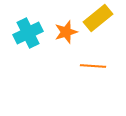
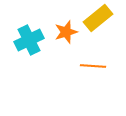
cyan cross: moved 1 px right, 7 px down
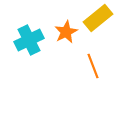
orange star: rotated 10 degrees counterclockwise
orange line: rotated 65 degrees clockwise
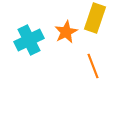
yellow rectangle: moved 3 px left; rotated 32 degrees counterclockwise
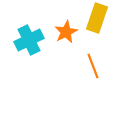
yellow rectangle: moved 2 px right
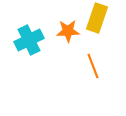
orange star: moved 2 px right, 1 px up; rotated 25 degrees clockwise
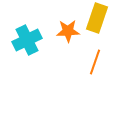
cyan cross: moved 2 px left
orange line: moved 2 px right, 4 px up; rotated 40 degrees clockwise
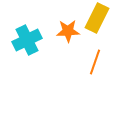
yellow rectangle: rotated 8 degrees clockwise
